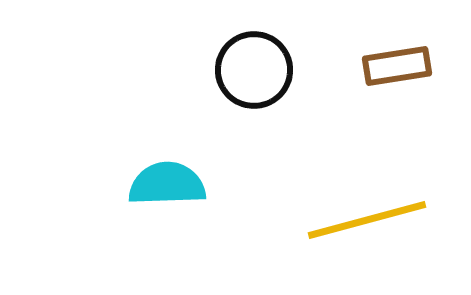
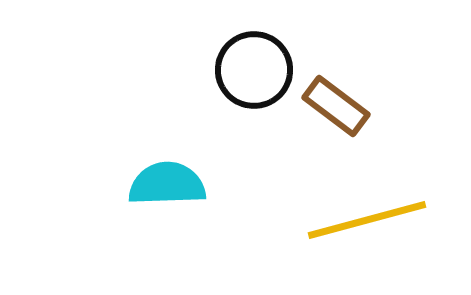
brown rectangle: moved 61 px left, 40 px down; rotated 46 degrees clockwise
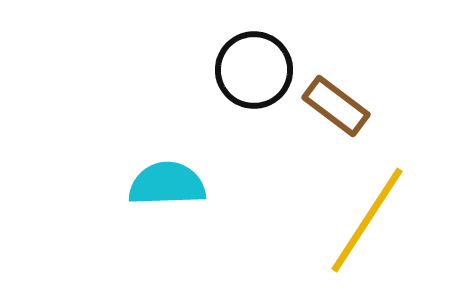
yellow line: rotated 42 degrees counterclockwise
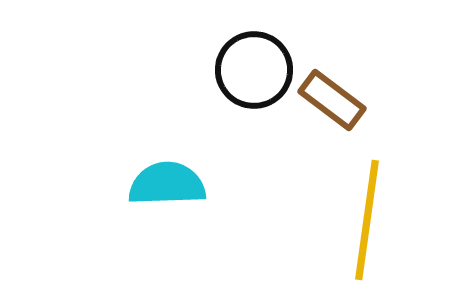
brown rectangle: moved 4 px left, 6 px up
yellow line: rotated 25 degrees counterclockwise
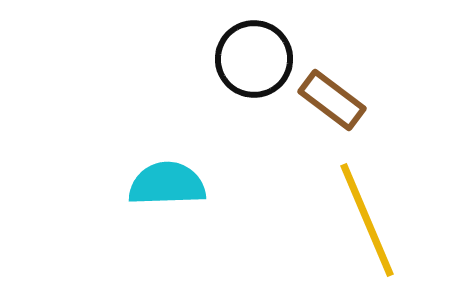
black circle: moved 11 px up
yellow line: rotated 31 degrees counterclockwise
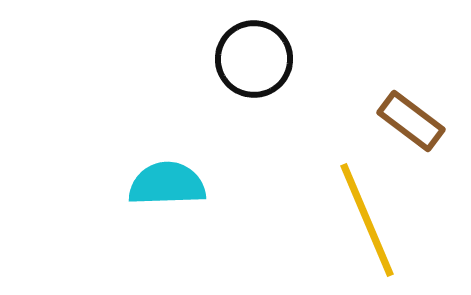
brown rectangle: moved 79 px right, 21 px down
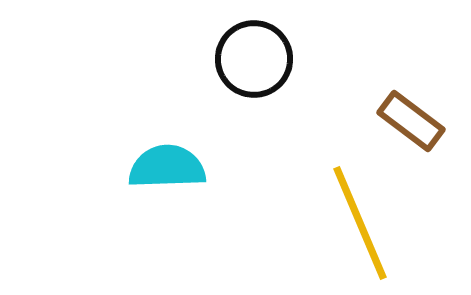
cyan semicircle: moved 17 px up
yellow line: moved 7 px left, 3 px down
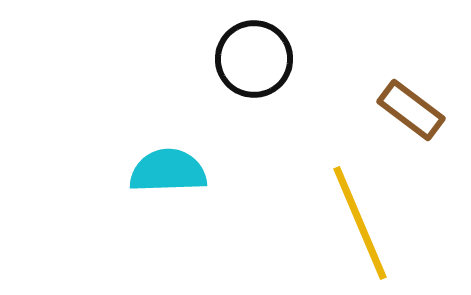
brown rectangle: moved 11 px up
cyan semicircle: moved 1 px right, 4 px down
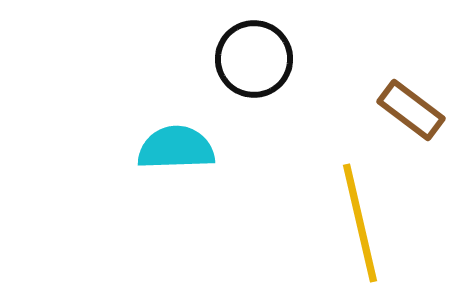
cyan semicircle: moved 8 px right, 23 px up
yellow line: rotated 10 degrees clockwise
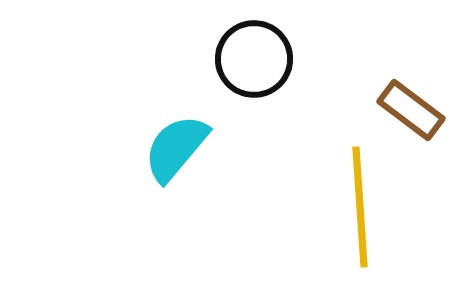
cyan semicircle: rotated 48 degrees counterclockwise
yellow line: moved 16 px up; rotated 9 degrees clockwise
